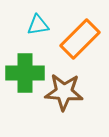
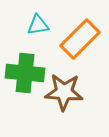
green cross: rotated 6 degrees clockwise
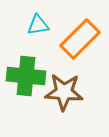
green cross: moved 1 px right, 3 px down
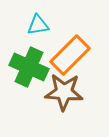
orange rectangle: moved 10 px left, 16 px down
green cross: moved 3 px right, 9 px up; rotated 18 degrees clockwise
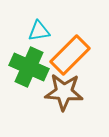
cyan triangle: moved 1 px right, 6 px down
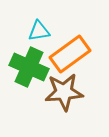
orange rectangle: moved 1 px up; rotated 9 degrees clockwise
brown star: rotated 9 degrees counterclockwise
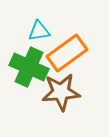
orange rectangle: moved 3 px left, 1 px up
brown star: moved 3 px left
